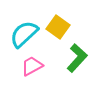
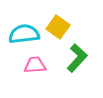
cyan semicircle: rotated 36 degrees clockwise
pink trapezoid: moved 3 px right, 1 px up; rotated 25 degrees clockwise
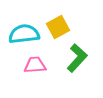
yellow square: rotated 25 degrees clockwise
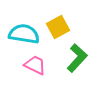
cyan semicircle: rotated 16 degrees clockwise
pink trapezoid: rotated 30 degrees clockwise
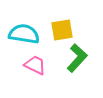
yellow square: moved 4 px right, 3 px down; rotated 20 degrees clockwise
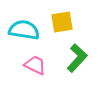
yellow square: moved 8 px up
cyan semicircle: moved 4 px up
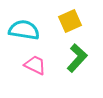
yellow square: moved 8 px right, 1 px up; rotated 15 degrees counterclockwise
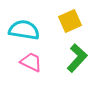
pink trapezoid: moved 4 px left, 3 px up
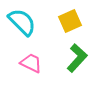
cyan semicircle: moved 2 px left, 8 px up; rotated 36 degrees clockwise
pink trapezoid: moved 1 px down
